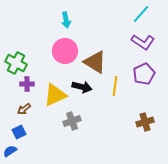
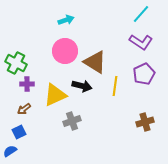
cyan arrow: rotated 98 degrees counterclockwise
purple L-shape: moved 2 px left
black arrow: moved 1 px up
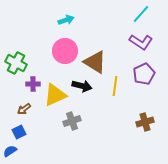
purple cross: moved 6 px right
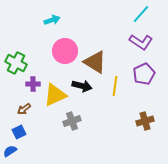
cyan arrow: moved 14 px left
brown cross: moved 1 px up
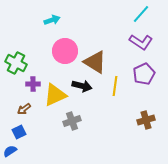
brown cross: moved 1 px right, 1 px up
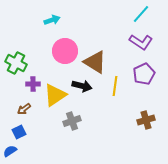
yellow triangle: rotated 10 degrees counterclockwise
